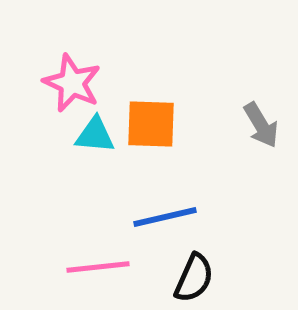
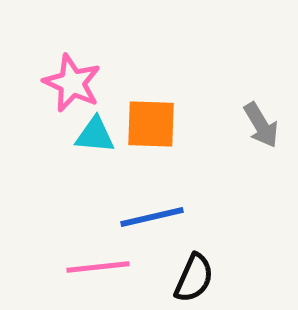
blue line: moved 13 px left
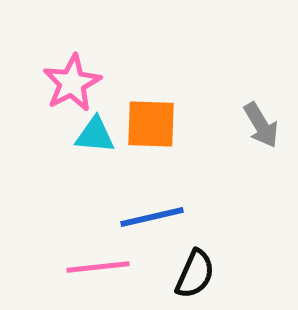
pink star: rotated 20 degrees clockwise
black semicircle: moved 1 px right, 4 px up
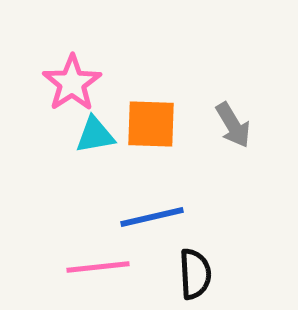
pink star: rotated 6 degrees counterclockwise
gray arrow: moved 28 px left
cyan triangle: rotated 15 degrees counterclockwise
black semicircle: rotated 27 degrees counterclockwise
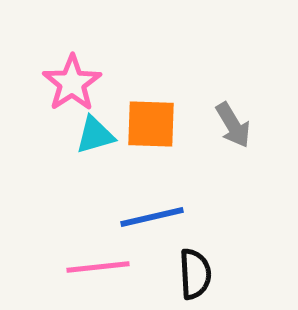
cyan triangle: rotated 6 degrees counterclockwise
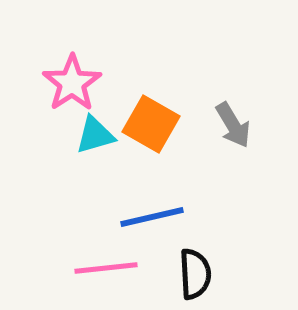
orange square: rotated 28 degrees clockwise
pink line: moved 8 px right, 1 px down
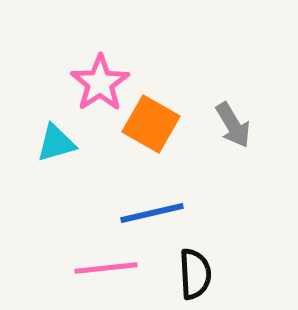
pink star: moved 28 px right
cyan triangle: moved 39 px left, 8 px down
blue line: moved 4 px up
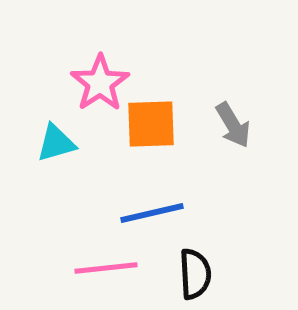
orange square: rotated 32 degrees counterclockwise
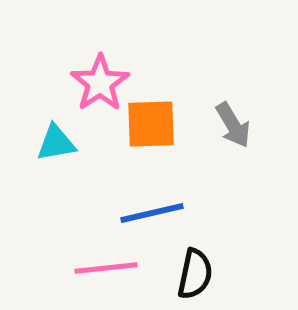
cyan triangle: rotated 6 degrees clockwise
black semicircle: rotated 15 degrees clockwise
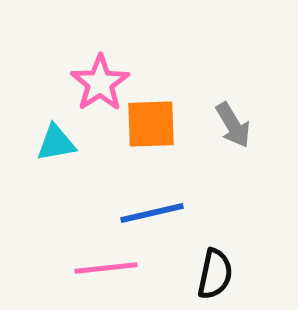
black semicircle: moved 20 px right
